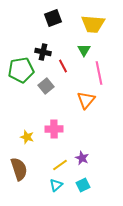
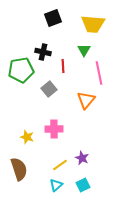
red line: rotated 24 degrees clockwise
gray square: moved 3 px right, 3 px down
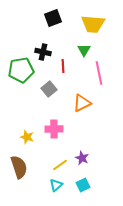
orange triangle: moved 4 px left, 3 px down; rotated 24 degrees clockwise
brown semicircle: moved 2 px up
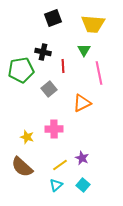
brown semicircle: moved 3 px right; rotated 150 degrees clockwise
cyan square: rotated 24 degrees counterclockwise
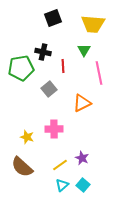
green pentagon: moved 2 px up
cyan triangle: moved 6 px right
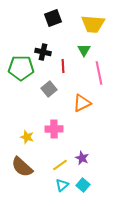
green pentagon: rotated 10 degrees clockwise
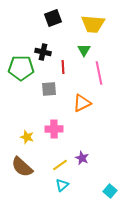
red line: moved 1 px down
gray square: rotated 35 degrees clockwise
cyan square: moved 27 px right, 6 px down
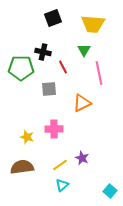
red line: rotated 24 degrees counterclockwise
brown semicircle: rotated 130 degrees clockwise
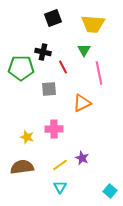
cyan triangle: moved 2 px left, 2 px down; rotated 16 degrees counterclockwise
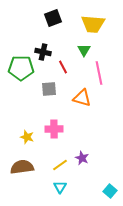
orange triangle: moved 5 px up; rotated 42 degrees clockwise
